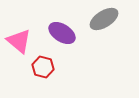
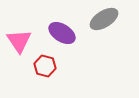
pink triangle: rotated 16 degrees clockwise
red hexagon: moved 2 px right, 1 px up
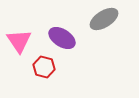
purple ellipse: moved 5 px down
red hexagon: moved 1 px left, 1 px down
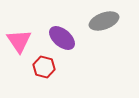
gray ellipse: moved 2 px down; rotated 12 degrees clockwise
purple ellipse: rotated 8 degrees clockwise
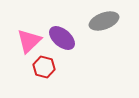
pink triangle: moved 10 px right; rotated 20 degrees clockwise
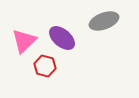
pink triangle: moved 5 px left
red hexagon: moved 1 px right, 1 px up
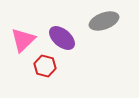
pink triangle: moved 1 px left, 1 px up
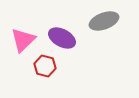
purple ellipse: rotated 12 degrees counterclockwise
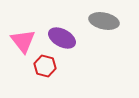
gray ellipse: rotated 32 degrees clockwise
pink triangle: moved 1 px down; rotated 24 degrees counterclockwise
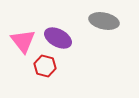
purple ellipse: moved 4 px left
